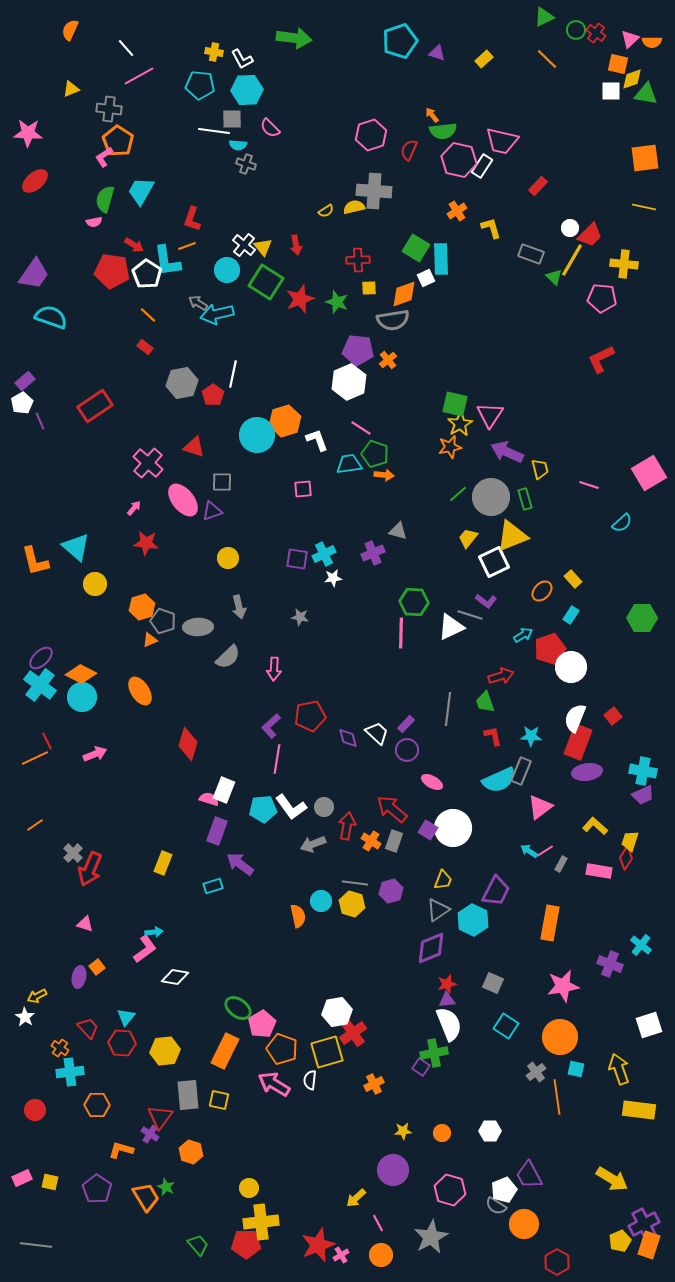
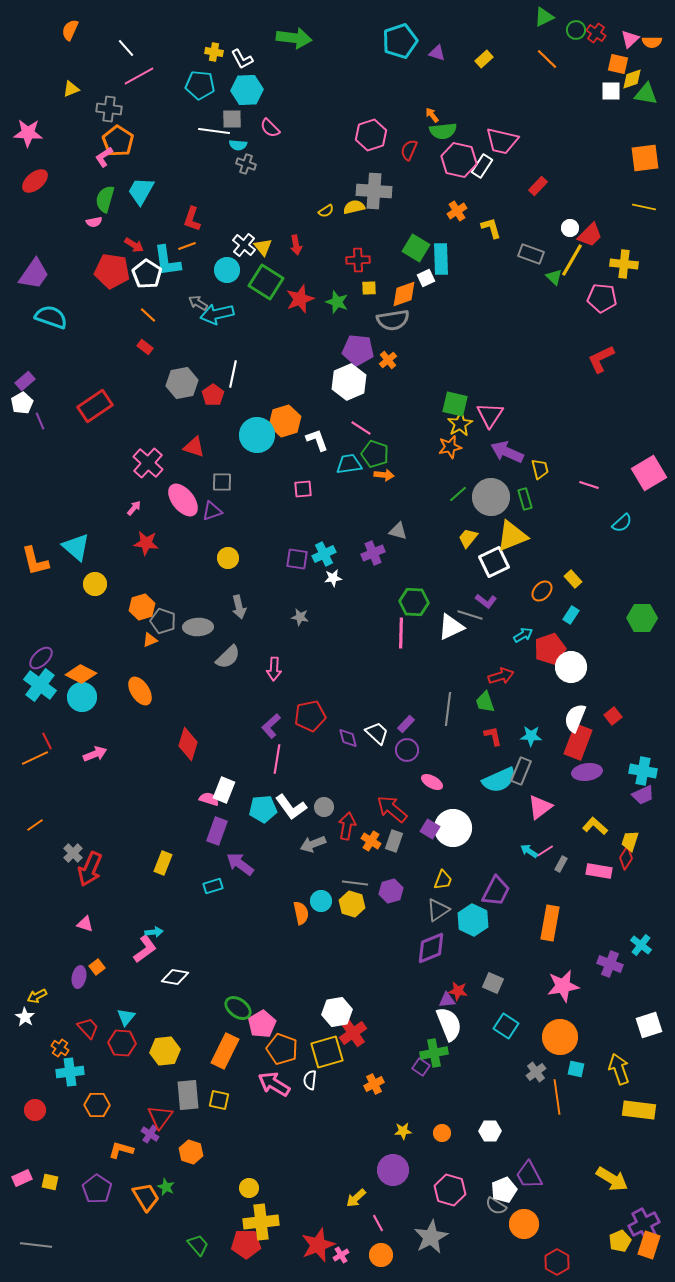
purple square at (428, 830): moved 2 px right, 1 px up
orange semicircle at (298, 916): moved 3 px right, 3 px up
red star at (447, 984): moved 11 px right, 7 px down; rotated 24 degrees clockwise
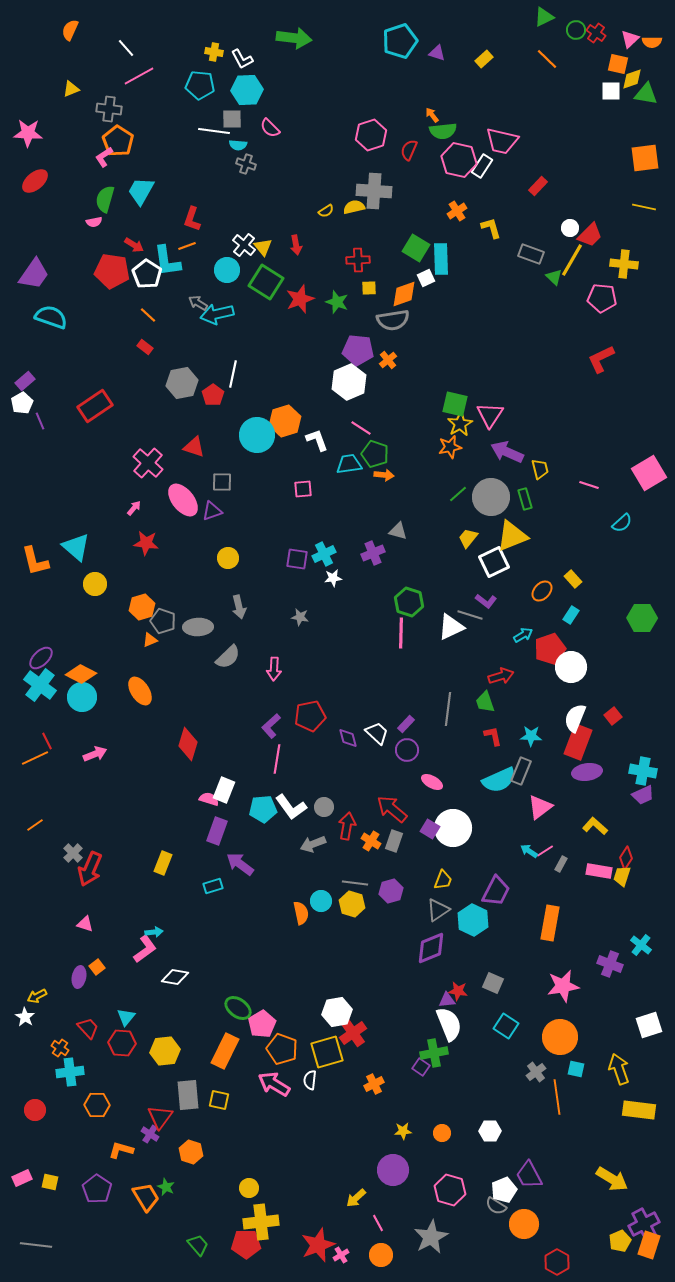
green hexagon at (414, 602): moved 5 px left; rotated 16 degrees clockwise
yellow trapezoid at (630, 841): moved 8 px left, 35 px down
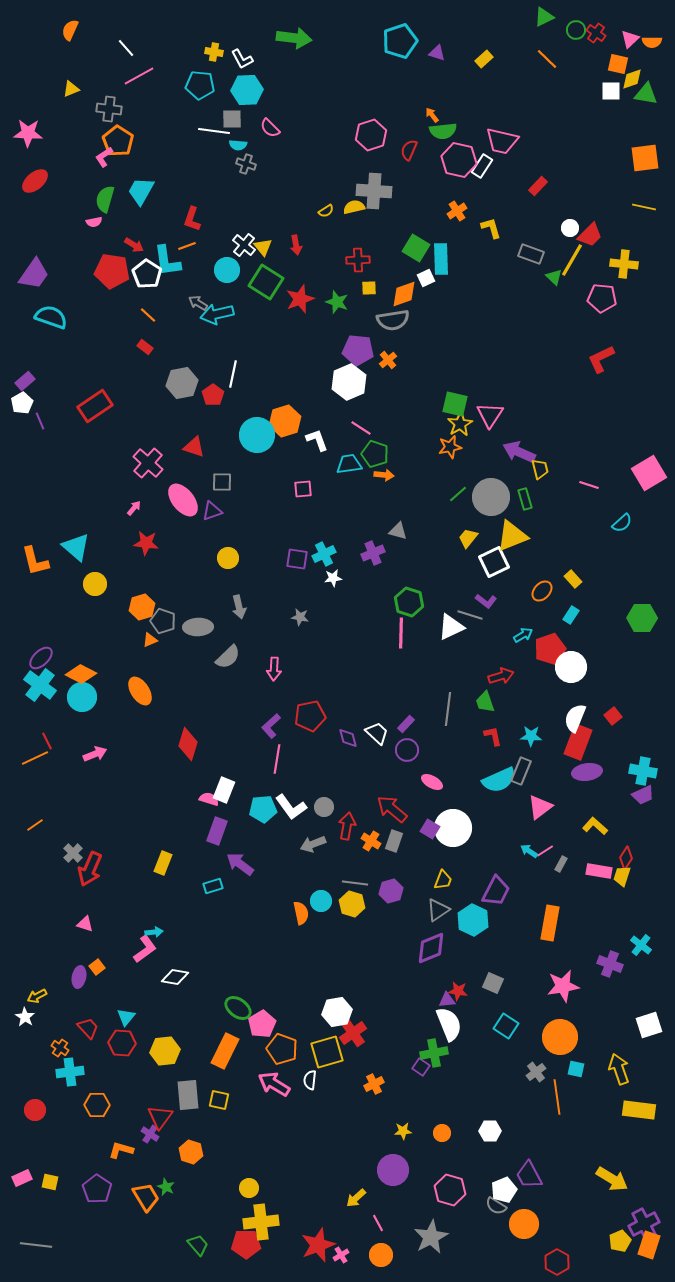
purple arrow at (507, 452): moved 12 px right
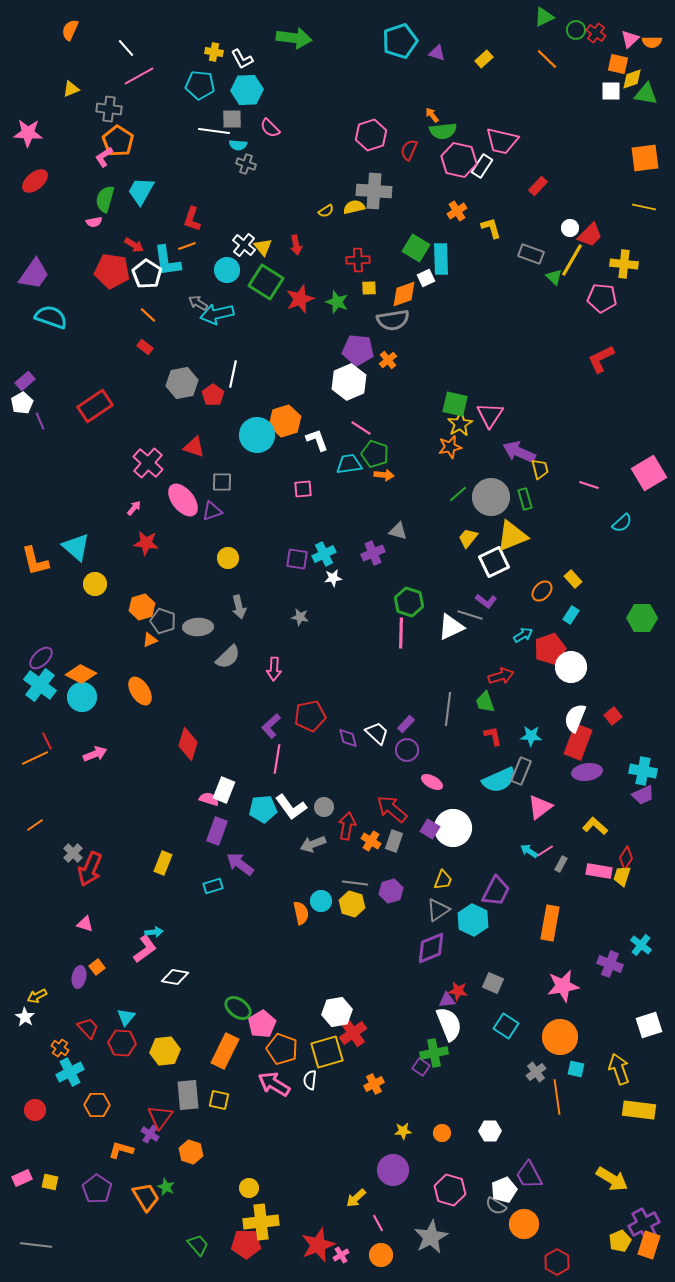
cyan cross at (70, 1072): rotated 20 degrees counterclockwise
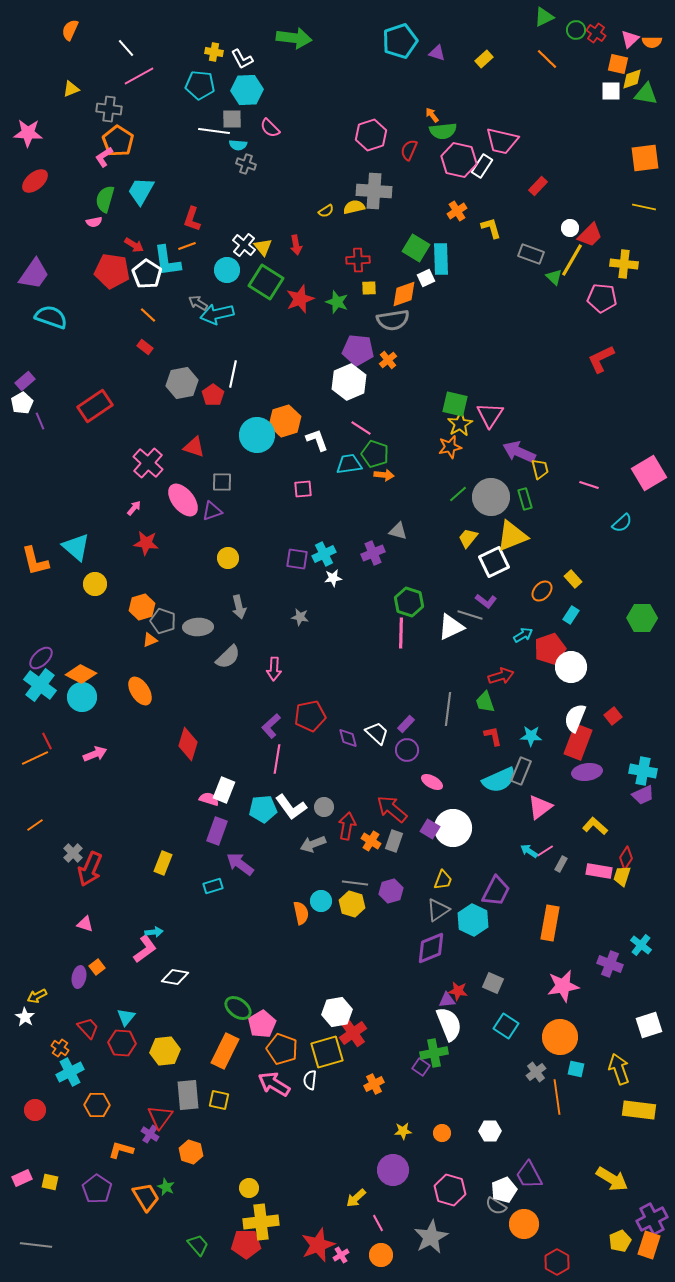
purple cross at (644, 1224): moved 8 px right, 5 px up
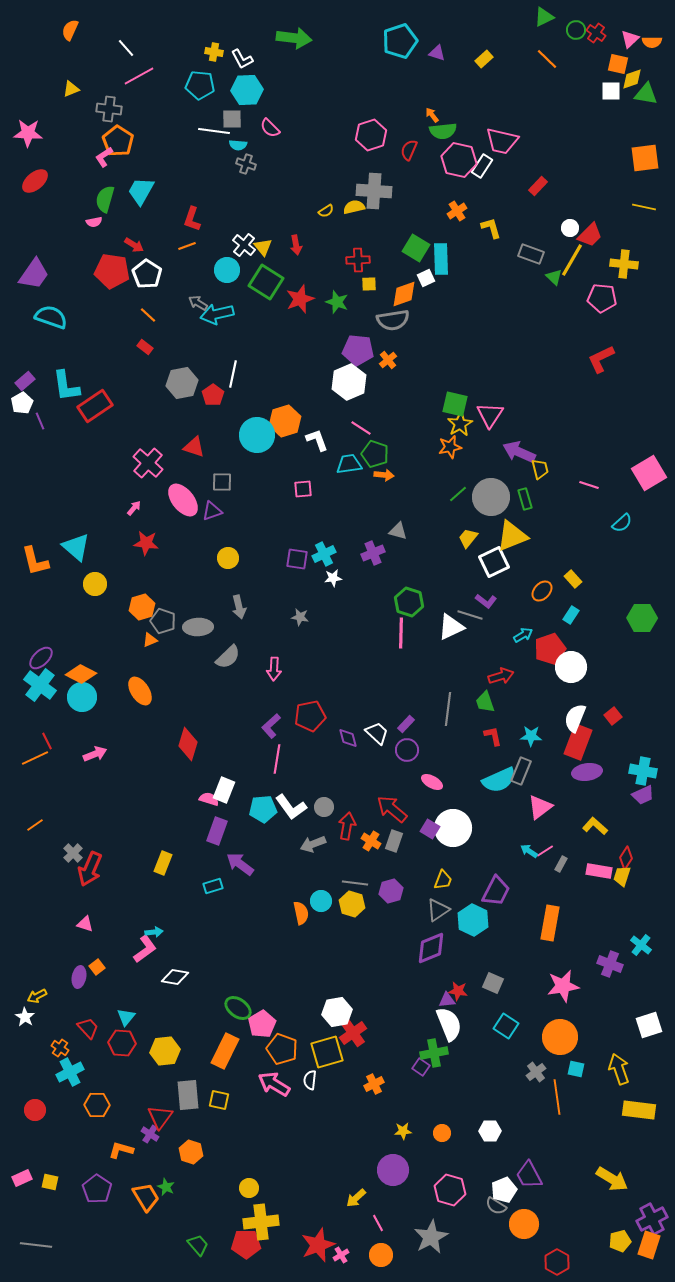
cyan L-shape at (167, 261): moved 101 px left, 125 px down
yellow square at (369, 288): moved 4 px up
yellow pentagon at (620, 1241): rotated 10 degrees clockwise
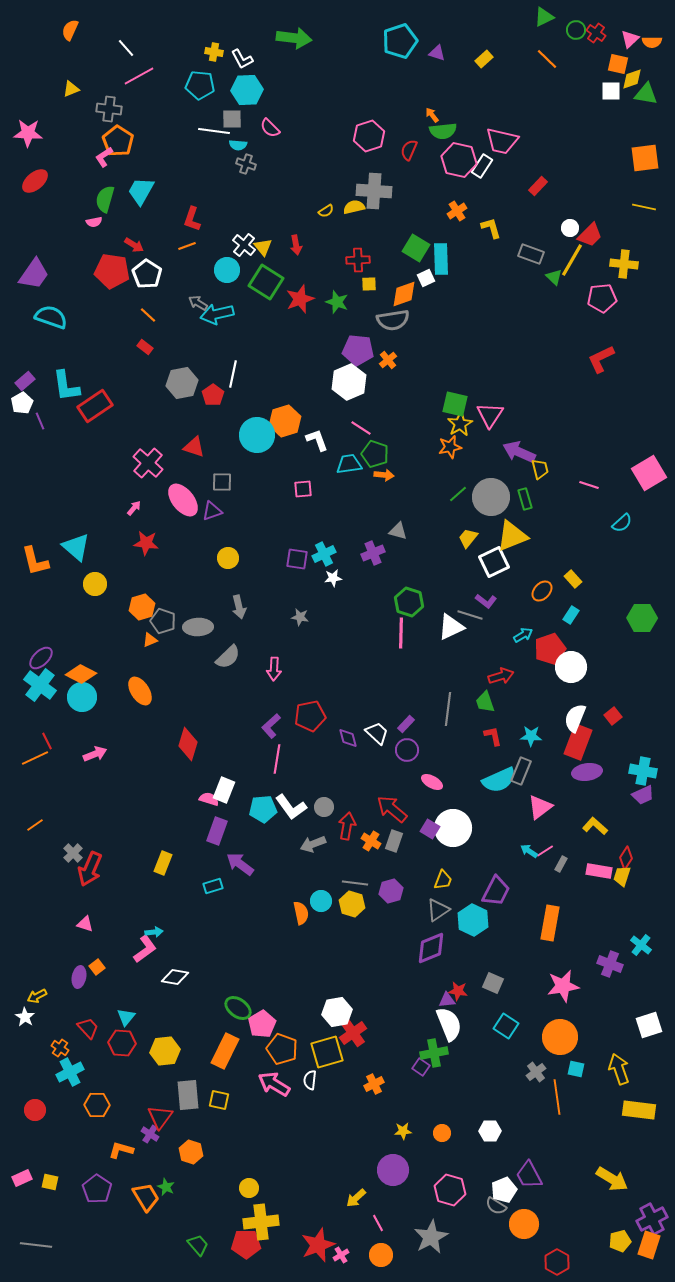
pink hexagon at (371, 135): moved 2 px left, 1 px down
pink pentagon at (602, 298): rotated 12 degrees counterclockwise
